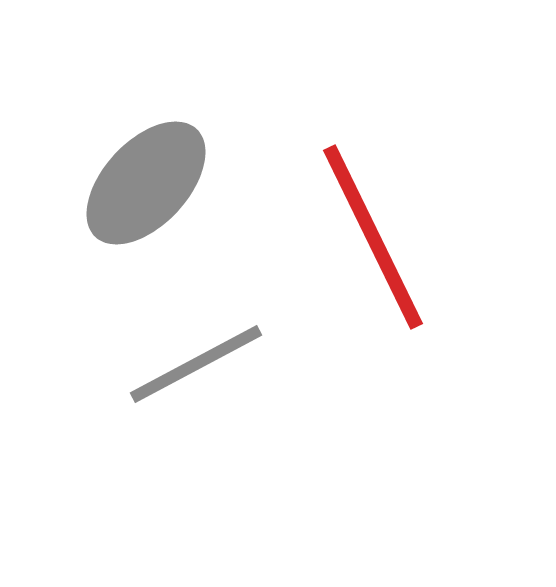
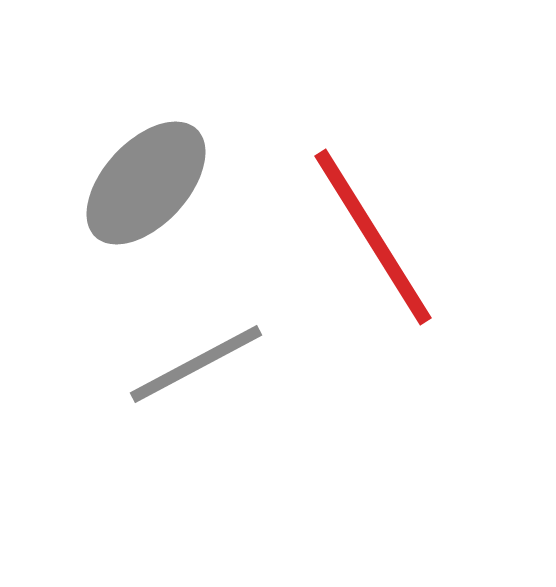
red line: rotated 6 degrees counterclockwise
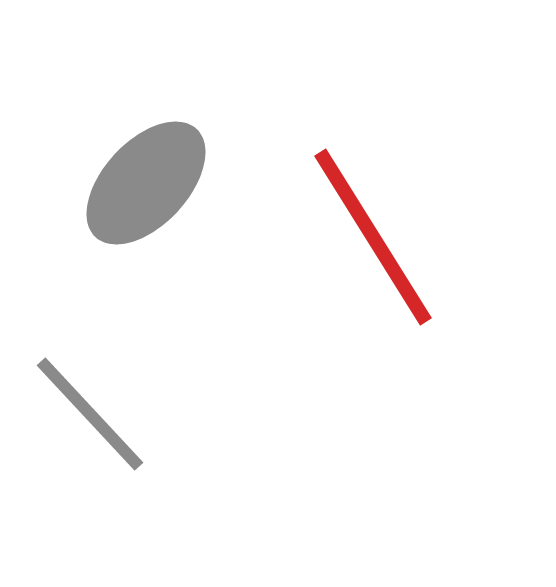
gray line: moved 106 px left, 50 px down; rotated 75 degrees clockwise
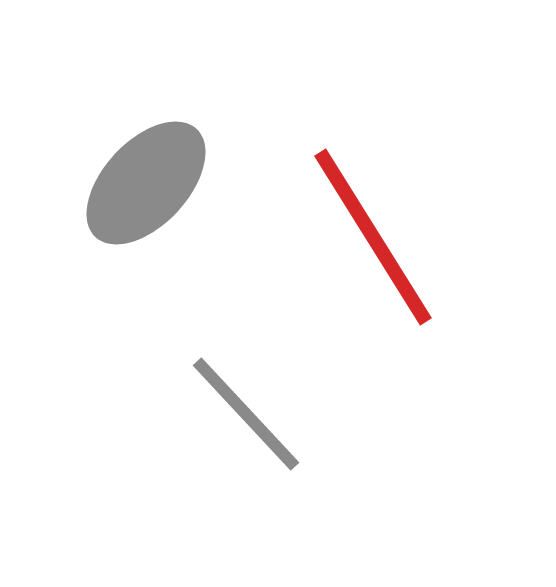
gray line: moved 156 px right
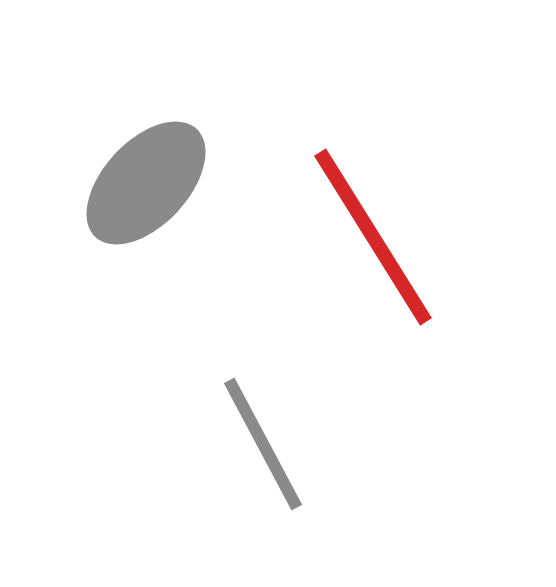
gray line: moved 17 px right, 30 px down; rotated 15 degrees clockwise
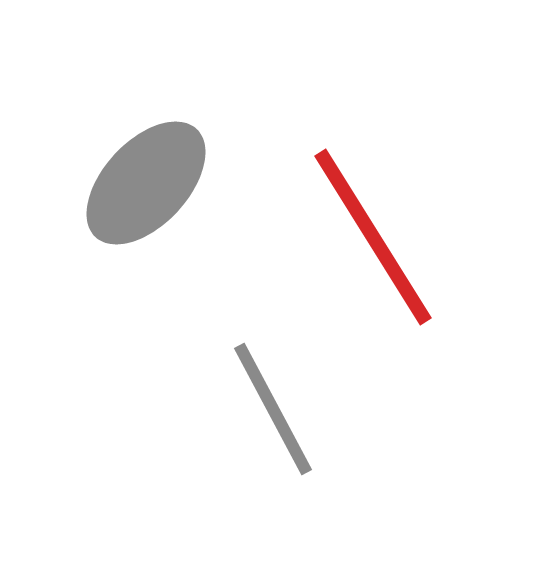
gray line: moved 10 px right, 35 px up
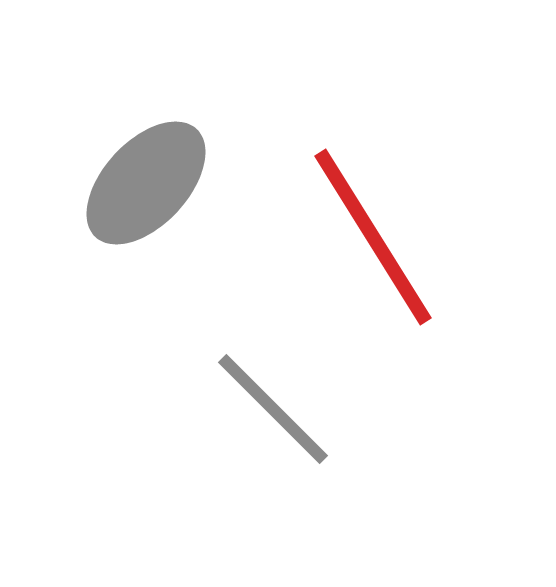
gray line: rotated 17 degrees counterclockwise
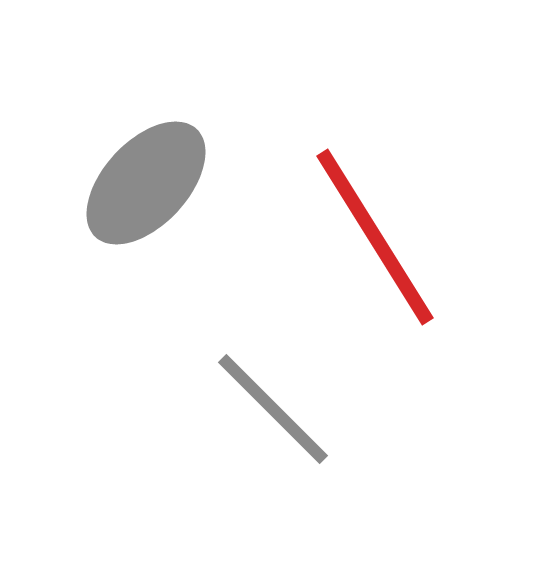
red line: moved 2 px right
